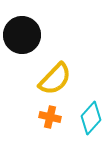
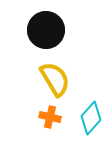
black circle: moved 24 px right, 5 px up
yellow semicircle: rotated 75 degrees counterclockwise
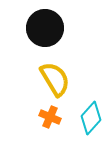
black circle: moved 1 px left, 2 px up
orange cross: rotated 10 degrees clockwise
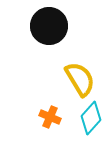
black circle: moved 4 px right, 2 px up
yellow semicircle: moved 25 px right
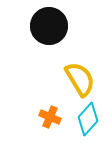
cyan diamond: moved 3 px left, 1 px down
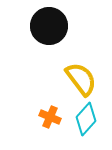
yellow semicircle: moved 1 px right; rotated 6 degrees counterclockwise
cyan diamond: moved 2 px left
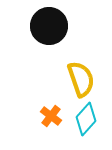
yellow semicircle: rotated 18 degrees clockwise
orange cross: moved 1 px right, 1 px up; rotated 15 degrees clockwise
